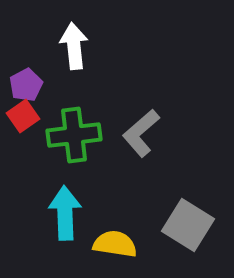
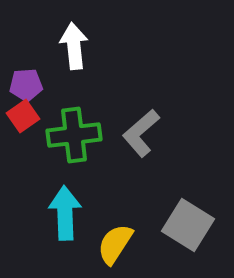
purple pentagon: rotated 24 degrees clockwise
yellow semicircle: rotated 66 degrees counterclockwise
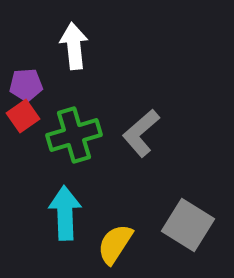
green cross: rotated 10 degrees counterclockwise
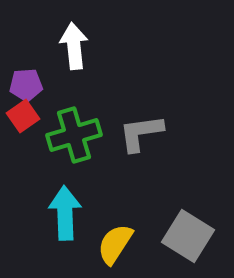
gray L-shape: rotated 33 degrees clockwise
gray square: moved 11 px down
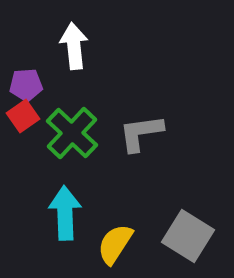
green cross: moved 2 px left, 2 px up; rotated 30 degrees counterclockwise
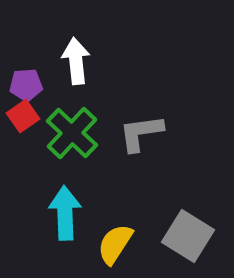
white arrow: moved 2 px right, 15 px down
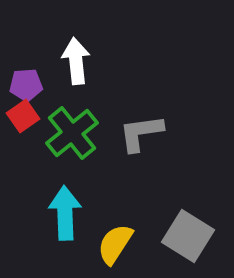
green cross: rotated 8 degrees clockwise
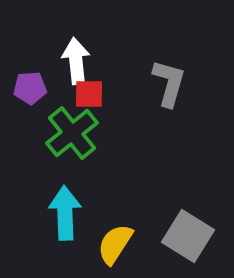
purple pentagon: moved 4 px right, 3 px down
red square: moved 66 px right, 22 px up; rotated 36 degrees clockwise
gray L-shape: moved 28 px right, 50 px up; rotated 114 degrees clockwise
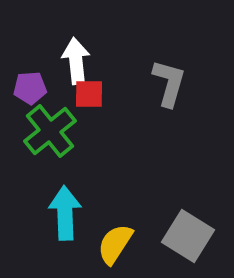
green cross: moved 22 px left, 2 px up
